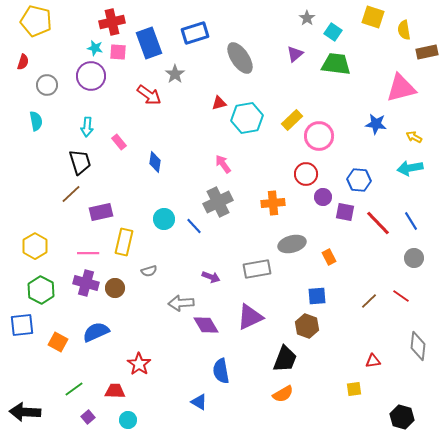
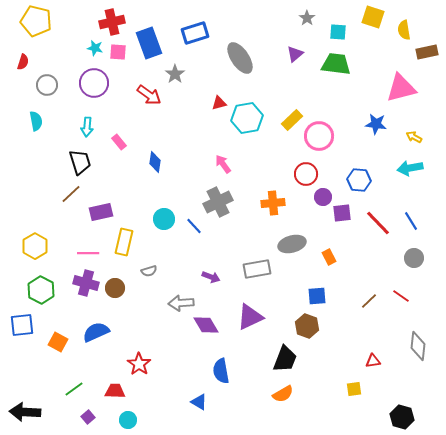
cyan square at (333, 32): moved 5 px right; rotated 30 degrees counterclockwise
purple circle at (91, 76): moved 3 px right, 7 px down
purple square at (345, 212): moved 3 px left, 1 px down; rotated 18 degrees counterclockwise
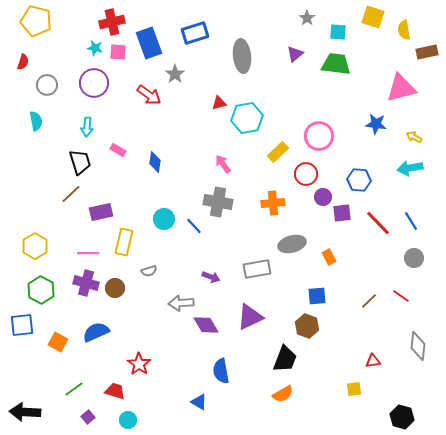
gray ellipse at (240, 58): moved 2 px right, 2 px up; rotated 28 degrees clockwise
yellow rectangle at (292, 120): moved 14 px left, 32 px down
pink rectangle at (119, 142): moved 1 px left, 8 px down; rotated 21 degrees counterclockwise
gray cross at (218, 202): rotated 36 degrees clockwise
red trapezoid at (115, 391): rotated 15 degrees clockwise
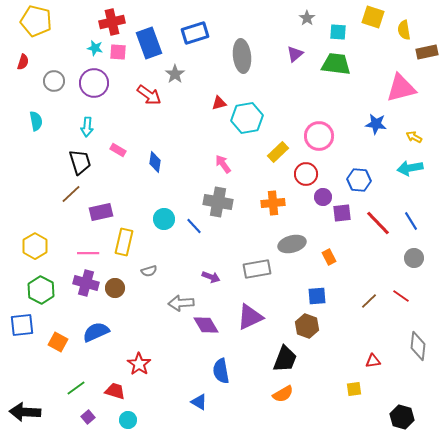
gray circle at (47, 85): moved 7 px right, 4 px up
green line at (74, 389): moved 2 px right, 1 px up
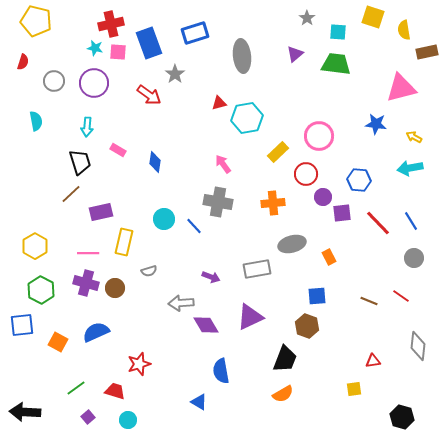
red cross at (112, 22): moved 1 px left, 2 px down
brown line at (369, 301): rotated 66 degrees clockwise
red star at (139, 364): rotated 20 degrees clockwise
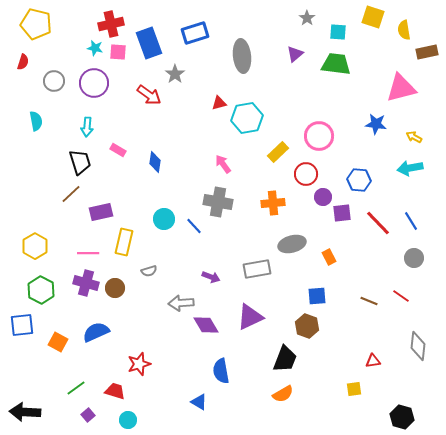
yellow pentagon at (36, 21): moved 3 px down
purple square at (88, 417): moved 2 px up
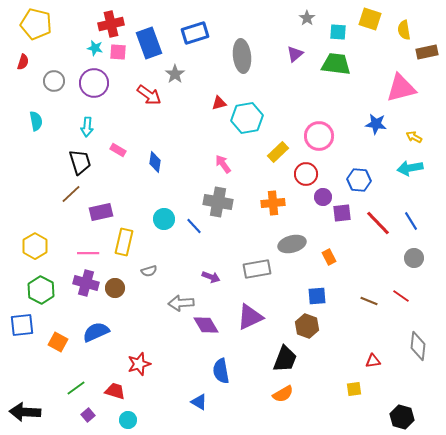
yellow square at (373, 17): moved 3 px left, 2 px down
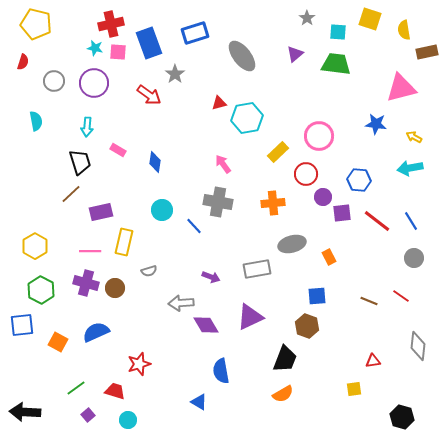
gray ellipse at (242, 56): rotated 32 degrees counterclockwise
cyan circle at (164, 219): moved 2 px left, 9 px up
red line at (378, 223): moved 1 px left, 2 px up; rotated 8 degrees counterclockwise
pink line at (88, 253): moved 2 px right, 2 px up
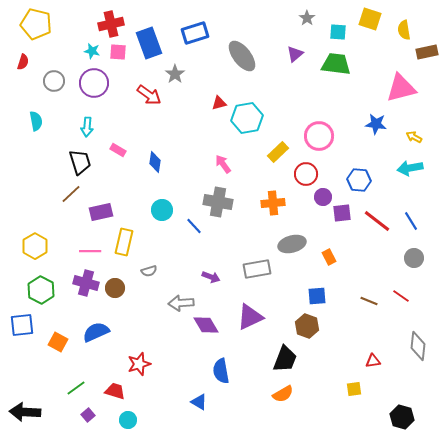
cyan star at (95, 48): moved 3 px left, 3 px down
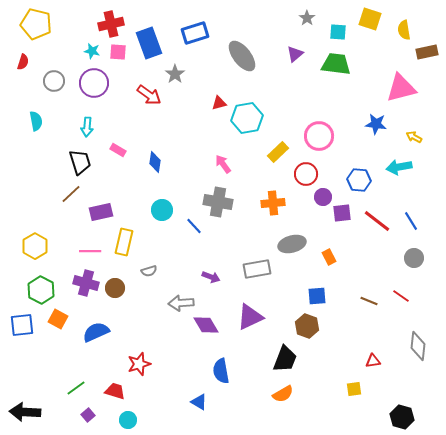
cyan arrow at (410, 168): moved 11 px left, 1 px up
orange square at (58, 342): moved 23 px up
